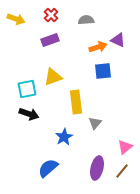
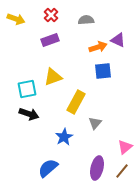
yellow rectangle: rotated 35 degrees clockwise
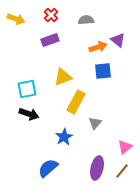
purple triangle: rotated 14 degrees clockwise
yellow triangle: moved 10 px right
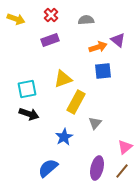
yellow triangle: moved 2 px down
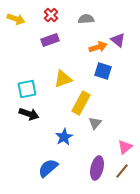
gray semicircle: moved 1 px up
blue square: rotated 24 degrees clockwise
yellow rectangle: moved 5 px right, 1 px down
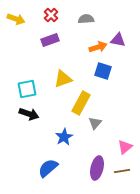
purple triangle: rotated 28 degrees counterclockwise
brown line: rotated 42 degrees clockwise
